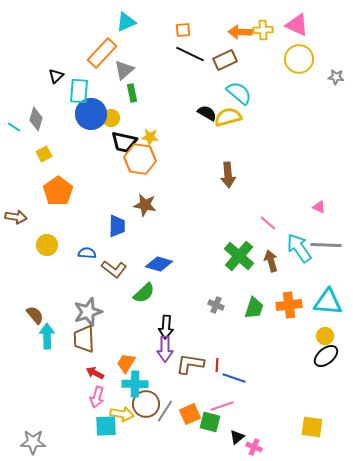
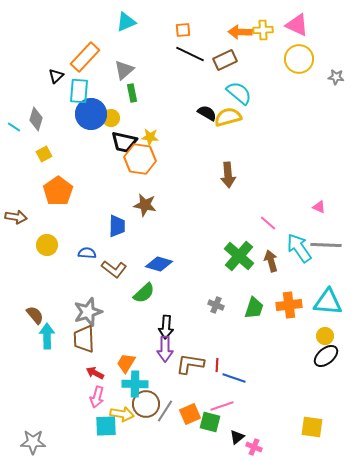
orange rectangle at (102, 53): moved 17 px left, 4 px down
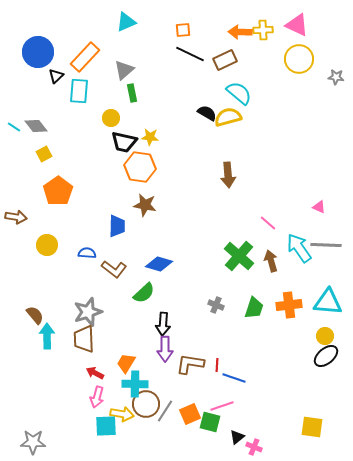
blue circle at (91, 114): moved 53 px left, 62 px up
gray diamond at (36, 119): moved 7 px down; rotated 55 degrees counterclockwise
orange hexagon at (140, 159): moved 8 px down
black arrow at (166, 327): moved 3 px left, 3 px up
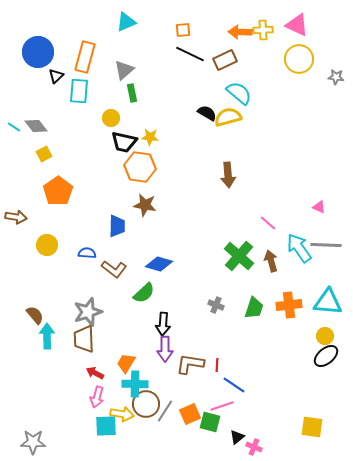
orange rectangle at (85, 57): rotated 28 degrees counterclockwise
blue line at (234, 378): moved 7 px down; rotated 15 degrees clockwise
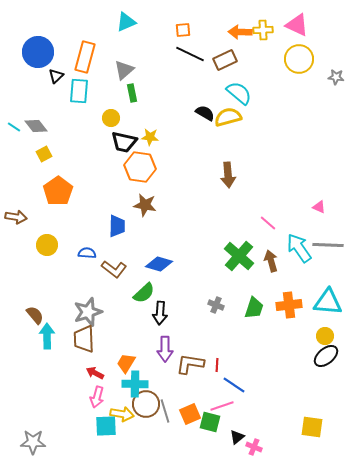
black semicircle at (207, 113): moved 2 px left
gray line at (326, 245): moved 2 px right
black arrow at (163, 324): moved 3 px left, 11 px up
gray line at (165, 411): rotated 50 degrees counterclockwise
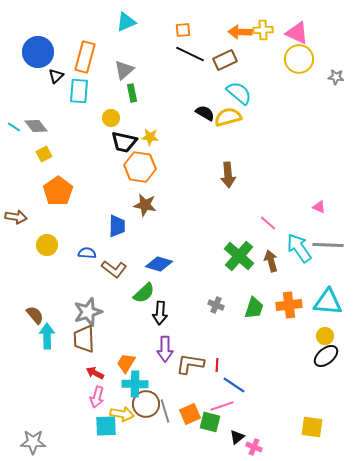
pink triangle at (297, 25): moved 8 px down
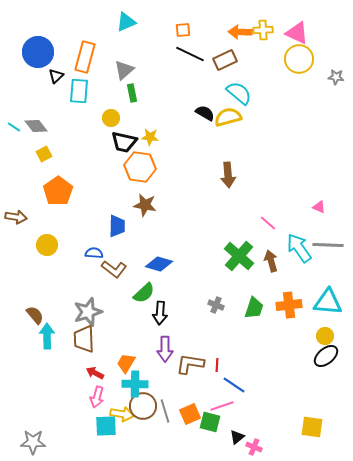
blue semicircle at (87, 253): moved 7 px right
brown circle at (146, 404): moved 3 px left, 2 px down
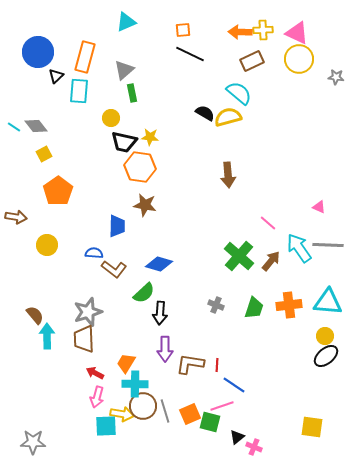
brown rectangle at (225, 60): moved 27 px right, 1 px down
brown arrow at (271, 261): rotated 55 degrees clockwise
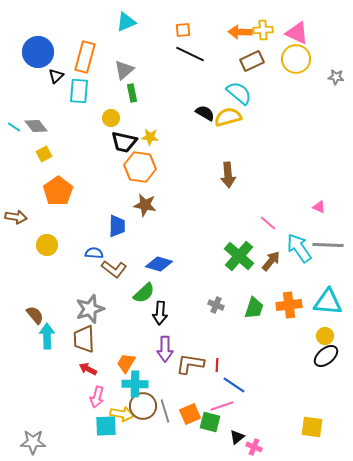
yellow circle at (299, 59): moved 3 px left
gray star at (88, 312): moved 2 px right, 3 px up
red arrow at (95, 373): moved 7 px left, 4 px up
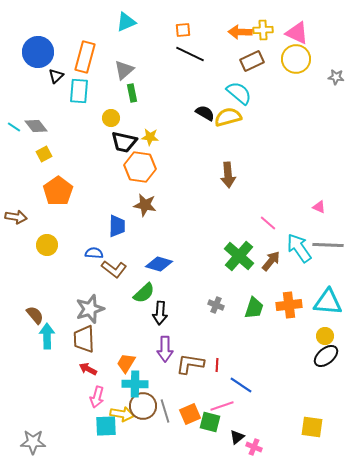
blue line at (234, 385): moved 7 px right
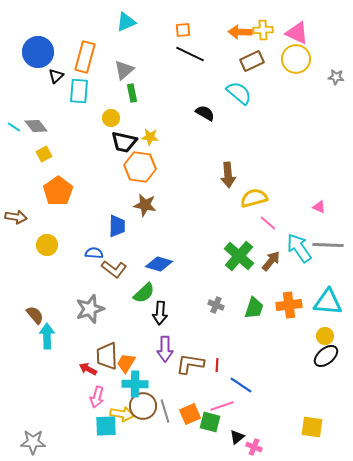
yellow semicircle at (228, 117): moved 26 px right, 81 px down
brown trapezoid at (84, 339): moved 23 px right, 17 px down
